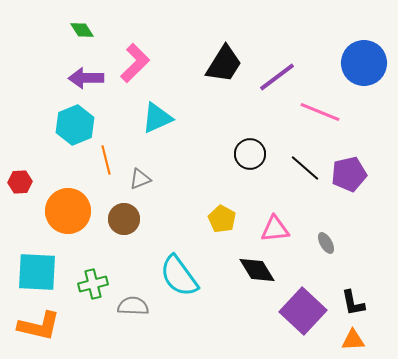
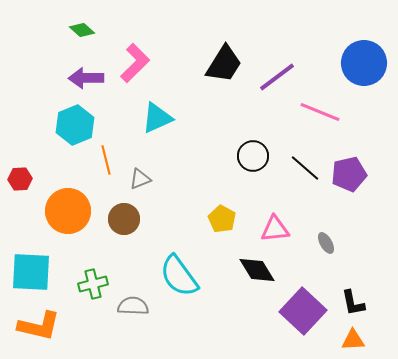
green diamond: rotated 15 degrees counterclockwise
black circle: moved 3 px right, 2 px down
red hexagon: moved 3 px up
cyan square: moved 6 px left
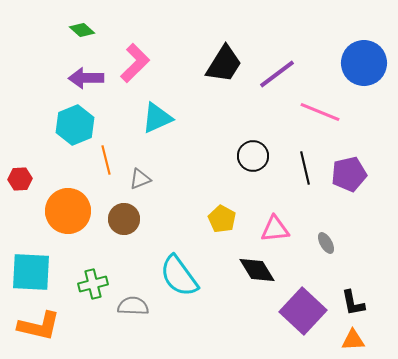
purple line: moved 3 px up
black line: rotated 36 degrees clockwise
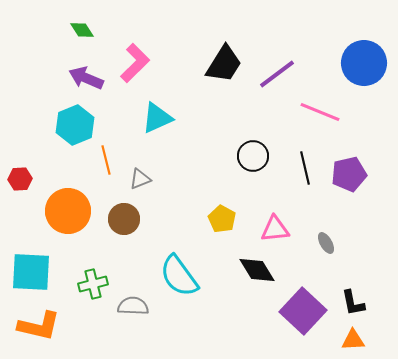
green diamond: rotated 15 degrees clockwise
purple arrow: rotated 24 degrees clockwise
